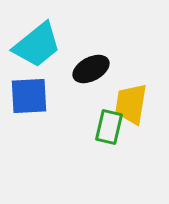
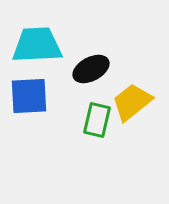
cyan trapezoid: rotated 144 degrees counterclockwise
yellow trapezoid: moved 1 px right, 2 px up; rotated 42 degrees clockwise
green rectangle: moved 12 px left, 7 px up
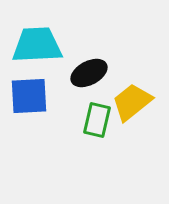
black ellipse: moved 2 px left, 4 px down
